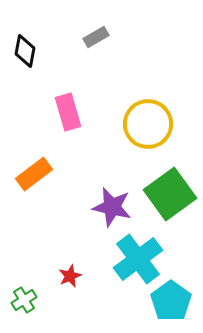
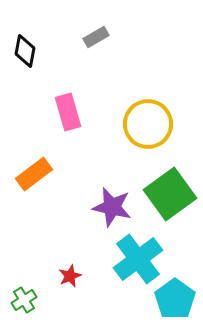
cyan pentagon: moved 4 px right, 2 px up
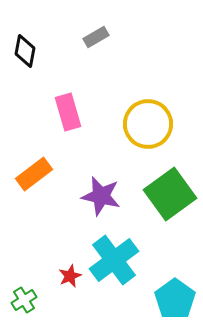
purple star: moved 11 px left, 11 px up
cyan cross: moved 24 px left, 1 px down
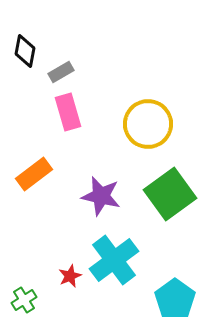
gray rectangle: moved 35 px left, 35 px down
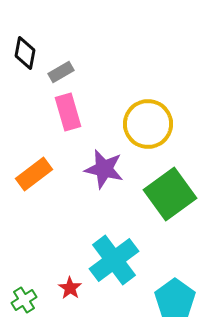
black diamond: moved 2 px down
purple star: moved 3 px right, 27 px up
red star: moved 12 px down; rotated 15 degrees counterclockwise
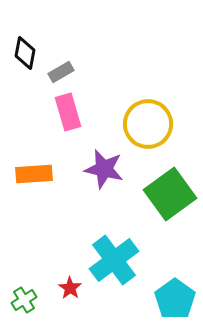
orange rectangle: rotated 33 degrees clockwise
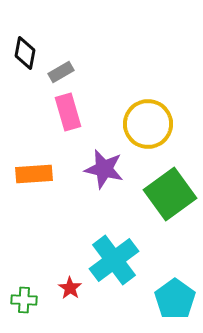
green cross: rotated 35 degrees clockwise
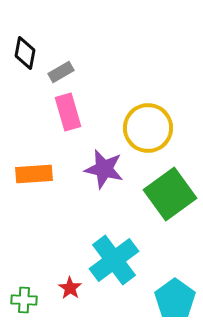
yellow circle: moved 4 px down
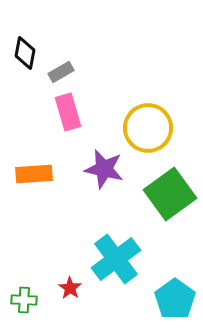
cyan cross: moved 2 px right, 1 px up
